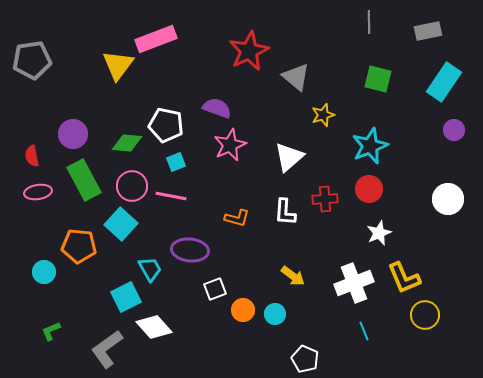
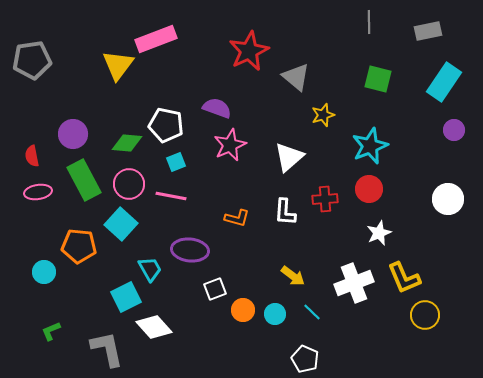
pink circle at (132, 186): moved 3 px left, 2 px up
cyan line at (364, 331): moved 52 px left, 19 px up; rotated 24 degrees counterclockwise
gray L-shape at (107, 349): rotated 114 degrees clockwise
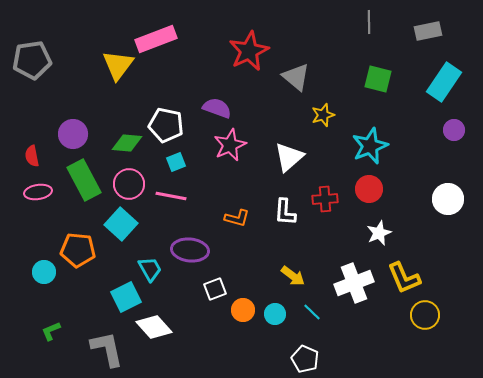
orange pentagon at (79, 246): moved 1 px left, 4 px down
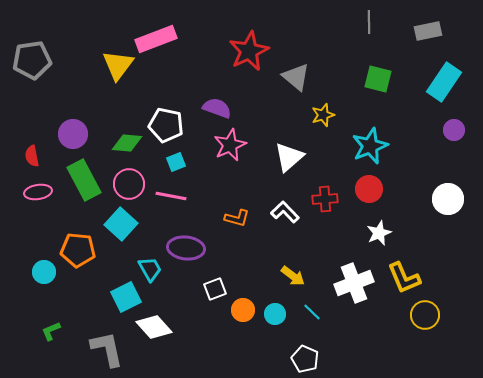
white L-shape at (285, 212): rotated 132 degrees clockwise
purple ellipse at (190, 250): moved 4 px left, 2 px up
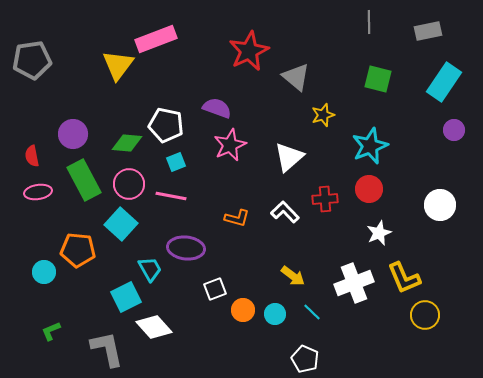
white circle at (448, 199): moved 8 px left, 6 px down
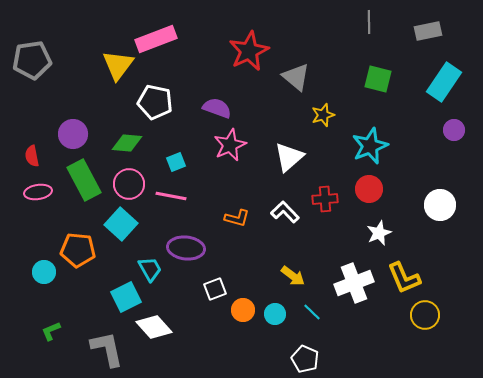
white pentagon at (166, 125): moved 11 px left, 23 px up
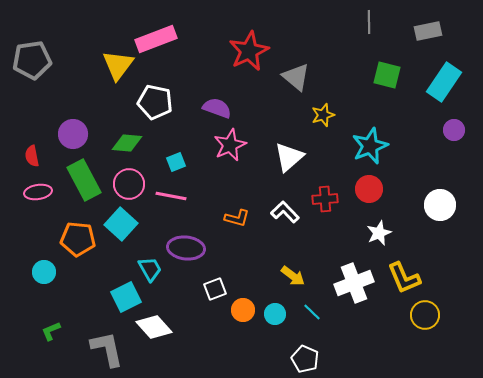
green square at (378, 79): moved 9 px right, 4 px up
orange pentagon at (78, 250): moved 11 px up
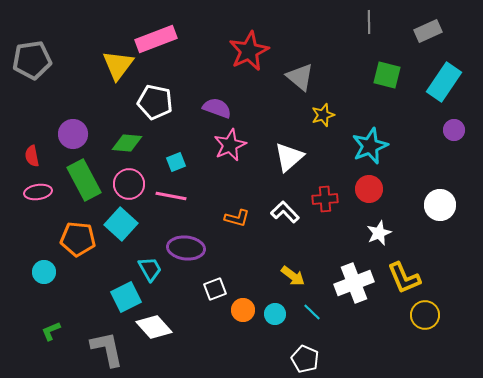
gray rectangle at (428, 31): rotated 12 degrees counterclockwise
gray triangle at (296, 77): moved 4 px right
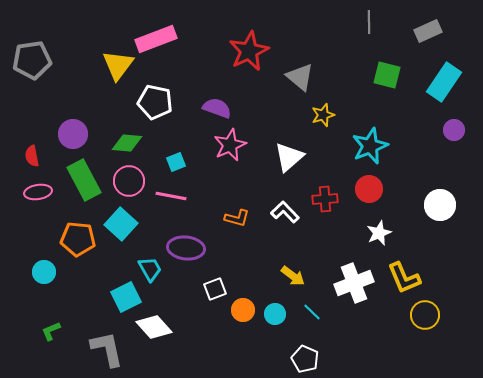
pink circle at (129, 184): moved 3 px up
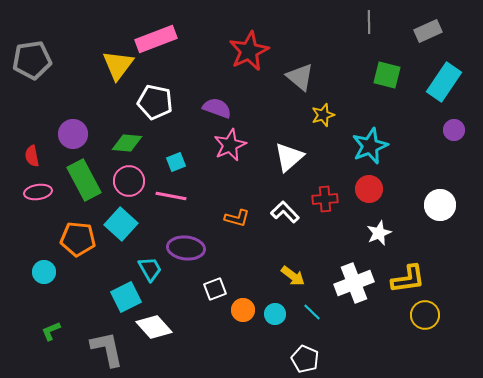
yellow L-shape at (404, 278): moved 4 px right, 1 px down; rotated 75 degrees counterclockwise
